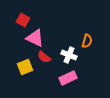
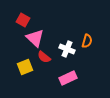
pink triangle: rotated 18 degrees clockwise
white cross: moved 2 px left, 6 px up
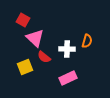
white cross: rotated 21 degrees counterclockwise
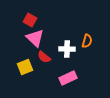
red square: moved 7 px right
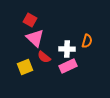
pink rectangle: moved 12 px up
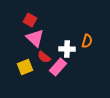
pink rectangle: moved 10 px left, 1 px down; rotated 24 degrees counterclockwise
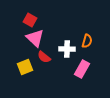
pink rectangle: moved 24 px right, 2 px down; rotated 12 degrees counterclockwise
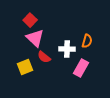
red square: rotated 16 degrees clockwise
pink rectangle: moved 1 px left, 1 px up
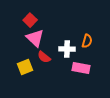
pink rectangle: rotated 72 degrees clockwise
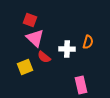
red square: rotated 24 degrees counterclockwise
orange semicircle: moved 1 px right, 1 px down
pink rectangle: moved 17 px down; rotated 66 degrees clockwise
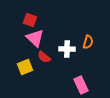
pink rectangle: rotated 12 degrees counterclockwise
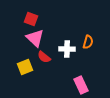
red square: moved 1 px right, 1 px up
